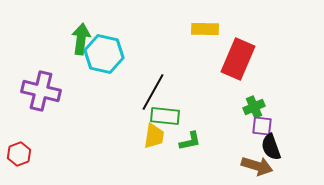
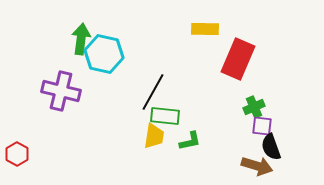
purple cross: moved 20 px right
red hexagon: moved 2 px left; rotated 10 degrees counterclockwise
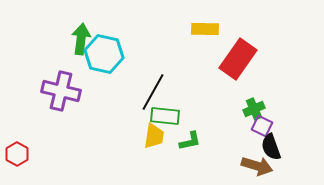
red rectangle: rotated 12 degrees clockwise
green cross: moved 2 px down
purple square: rotated 20 degrees clockwise
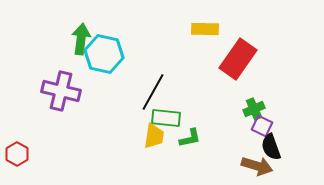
green rectangle: moved 1 px right, 2 px down
green L-shape: moved 3 px up
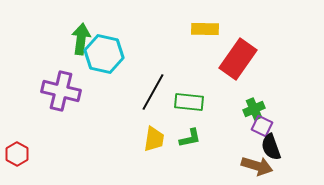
green rectangle: moved 23 px right, 16 px up
yellow trapezoid: moved 3 px down
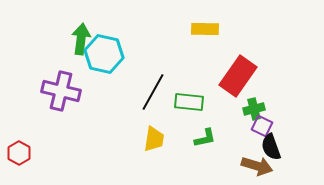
red rectangle: moved 17 px down
green cross: rotated 10 degrees clockwise
green L-shape: moved 15 px right
red hexagon: moved 2 px right, 1 px up
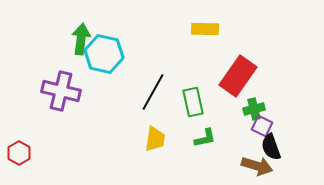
green rectangle: moved 4 px right; rotated 72 degrees clockwise
yellow trapezoid: moved 1 px right
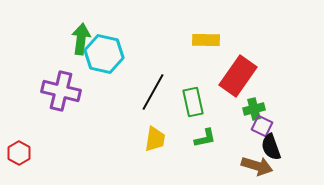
yellow rectangle: moved 1 px right, 11 px down
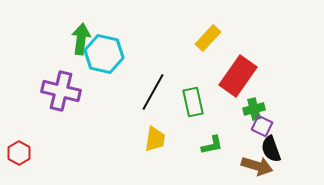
yellow rectangle: moved 2 px right, 2 px up; rotated 48 degrees counterclockwise
green L-shape: moved 7 px right, 7 px down
black semicircle: moved 2 px down
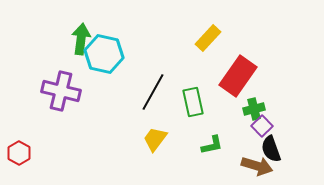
purple square: rotated 20 degrees clockwise
yellow trapezoid: rotated 152 degrees counterclockwise
